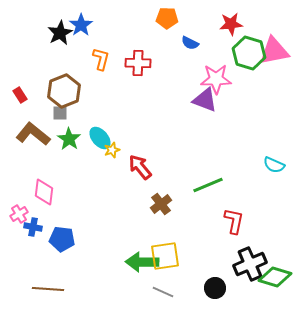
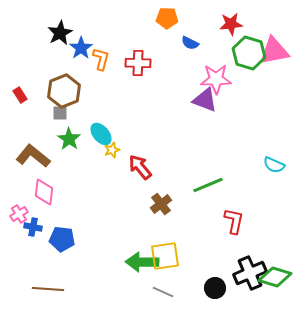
blue star: moved 23 px down
brown L-shape: moved 22 px down
cyan ellipse: moved 1 px right, 4 px up
black cross: moved 9 px down
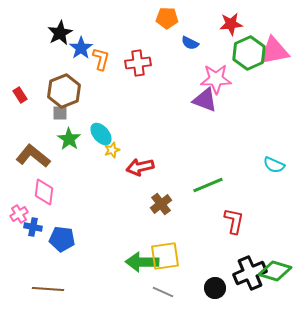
green hexagon: rotated 20 degrees clockwise
red cross: rotated 10 degrees counterclockwise
red arrow: rotated 64 degrees counterclockwise
green diamond: moved 6 px up
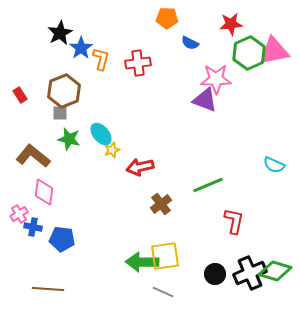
green star: rotated 20 degrees counterclockwise
black circle: moved 14 px up
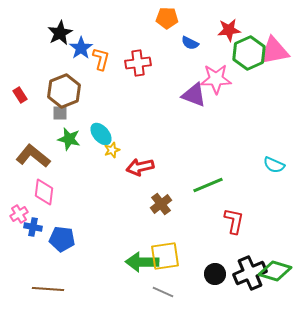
red star: moved 2 px left, 6 px down
purple triangle: moved 11 px left, 5 px up
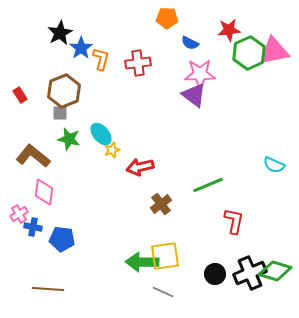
pink star: moved 16 px left, 5 px up
purple triangle: rotated 16 degrees clockwise
